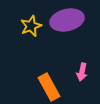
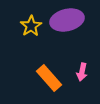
yellow star: rotated 10 degrees counterclockwise
orange rectangle: moved 9 px up; rotated 12 degrees counterclockwise
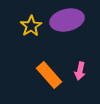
pink arrow: moved 2 px left, 1 px up
orange rectangle: moved 3 px up
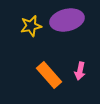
yellow star: rotated 20 degrees clockwise
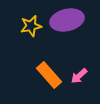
pink arrow: moved 1 px left, 5 px down; rotated 36 degrees clockwise
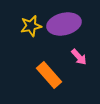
purple ellipse: moved 3 px left, 4 px down
pink arrow: moved 19 px up; rotated 90 degrees counterclockwise
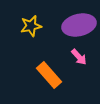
purple ellipse: moved 15 px right, 1 px down
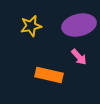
orange rectangle: rotated 36 degrees counterclockwise
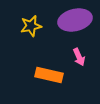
purple ellipse: moved 4 px left, 5 px up
pink arrow: rotated 18 degrees clockwise
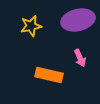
purple ellipse: moved 3 px right
pink arrow: moved 1 px right, 1 px down
